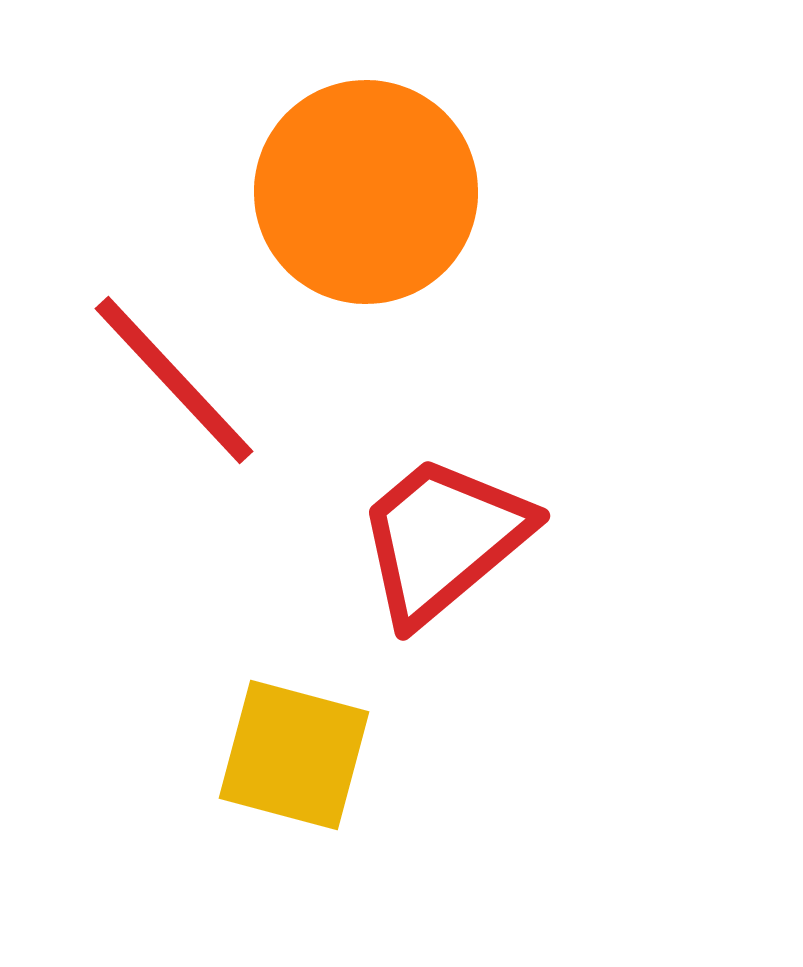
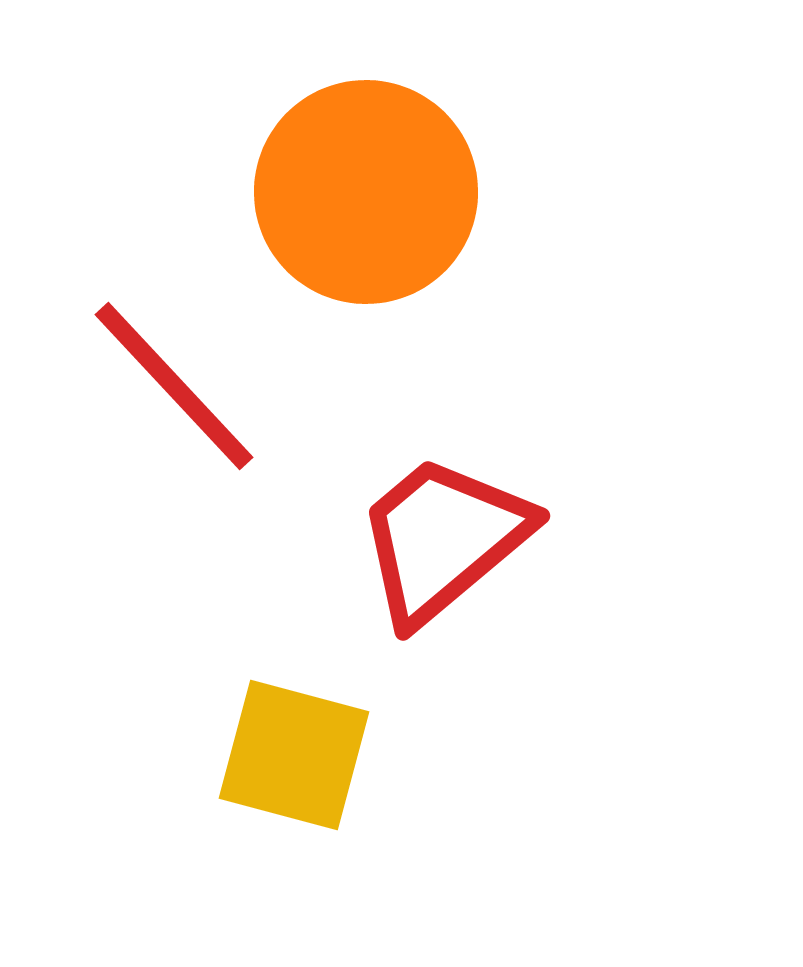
red line: moved 6 px down
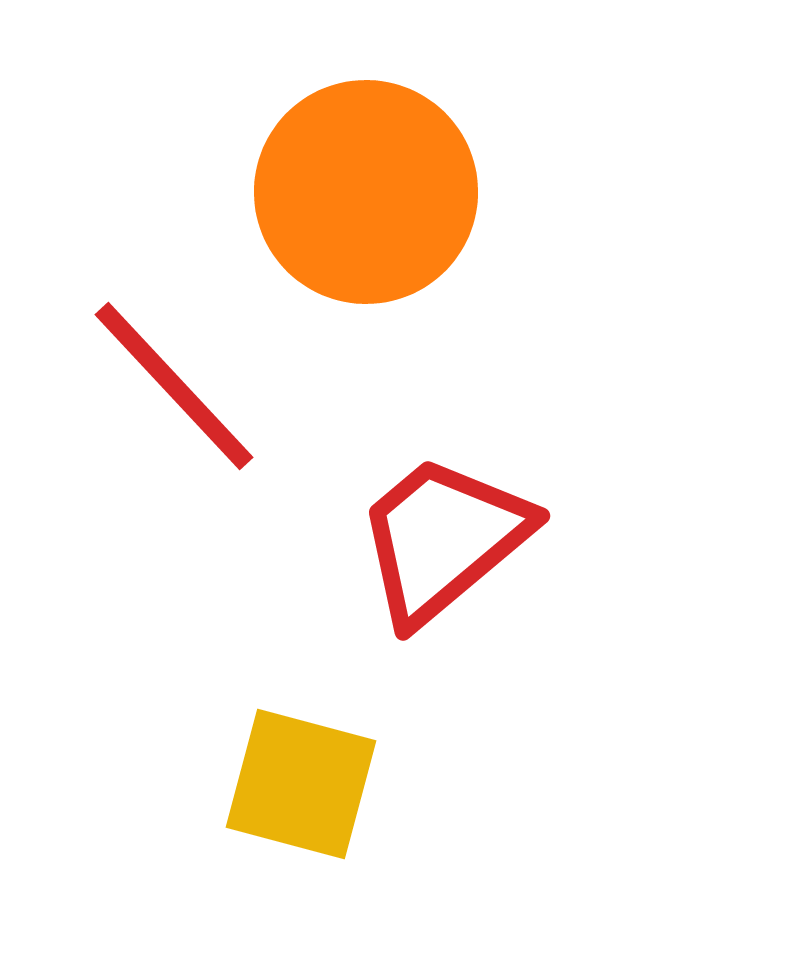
yellow square: moved 7 px right, 29 px down
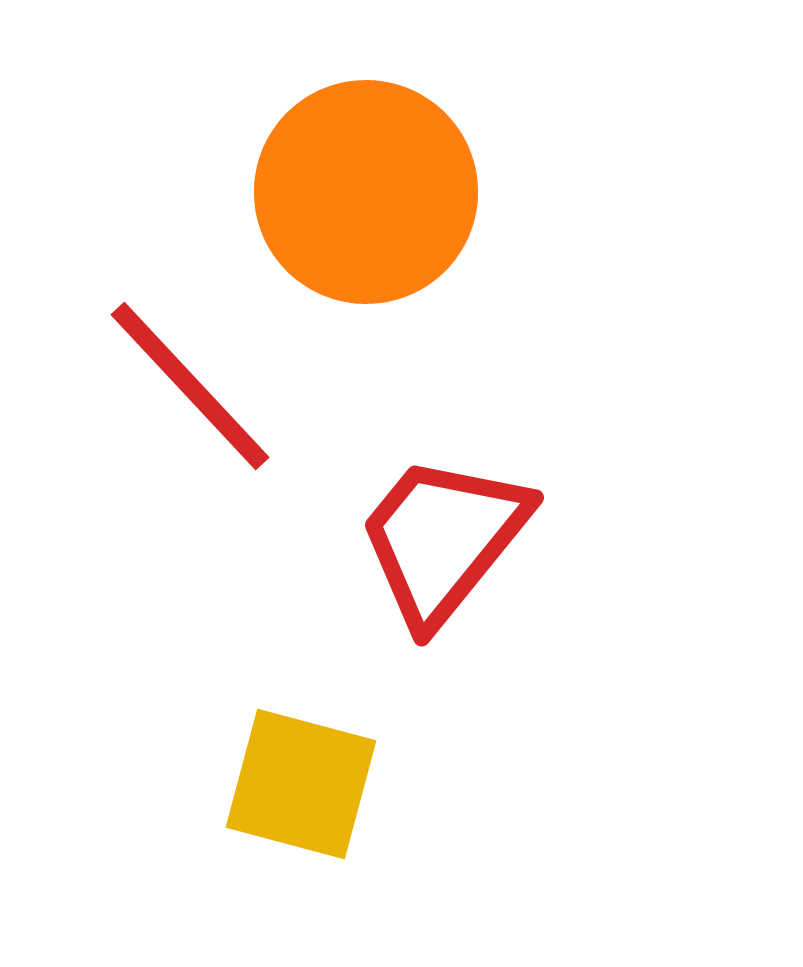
red line: moved 16 px right
red trapezoid: rotated 11 degrees counterclockwise
